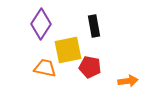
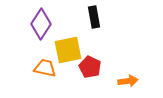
black rectangle: moved 9 px up
red pentagon: rotated 15 degrees clockwise
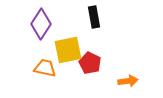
red pentagon: moved 4 px up
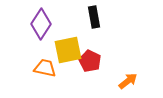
red pentagon: moved 2 px up
orange arrow: rotated 30 degrees counterclockwise
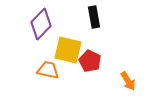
purple diamond: rotated 12 degrees clockwise
yellow square: rotated 24 degrees clockwise
orange trapezoid: moved 3 px right, 2 px down
orange arrow: rotated 96 degrees clockwise
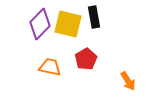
purple diamond: moved 1 px left
yellow square: moved 26 px up
red pentagon: moved 4 px left, 2 px up; rotated 15 degrees clockwise
orange trapezoid: moved 2 px right, 3 px up
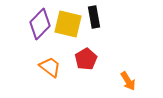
orange trapezoid: rotated 25 degrees clockwise
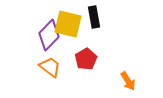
purple diamond: moved 9 px right, 11 px down
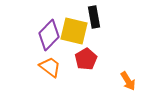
yellow square: moved 6 px right, 7 px down
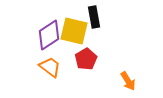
purple diamond: rotated 12 degrees clockwise
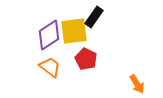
black rectangle: rotated 45 degrees clockwise
yellow square: rotated 20 degrees counterclockwise
red pentagon: rotated 15 degrees counterclockwise
orange arrow: moved 9 px right, 3 px down
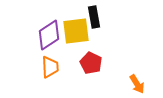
black rectangle: rotated 45 degrees counterclockwise
yellow square: moved 2 px right
red pentagon: moved 5 px right, 4 px down
orange trapezoid: rotated 50 degrees clockwise
